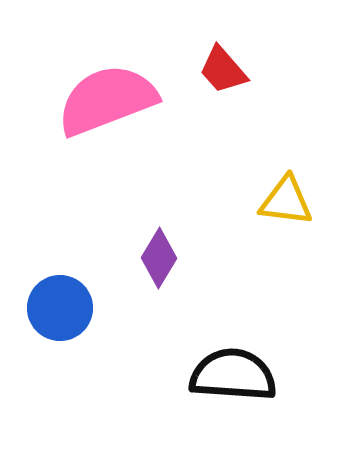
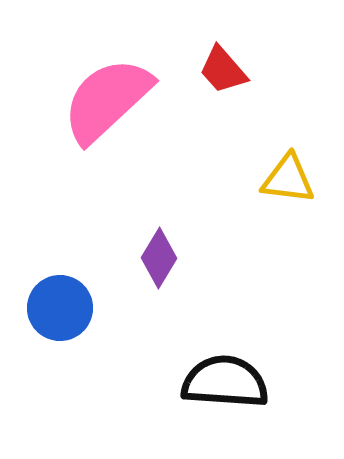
pink semicircle: rotated 22 degrees counterclockwise
yellow triangle: moved 2 px right, 22 px up
black semicircle: moved 8 px left, 7 px down
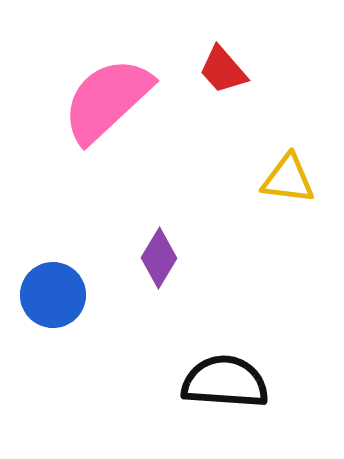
blue circle: moved 7 px left, 13 px up
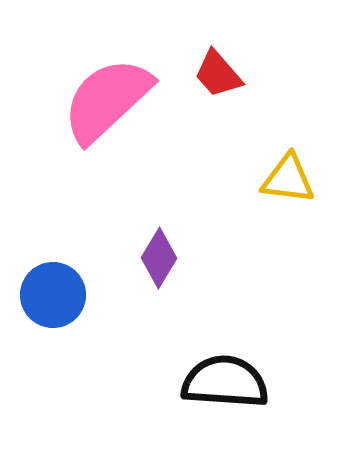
red trapezoid: moved 5 px left, 4 px down
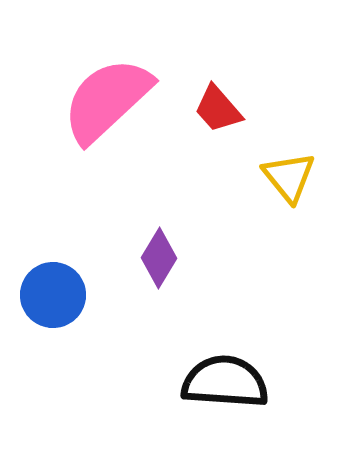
red trapezoid: moved 35 px down
yellow triangle: moved 1 px right, 2 px up; rotated 44 degrees clockwise
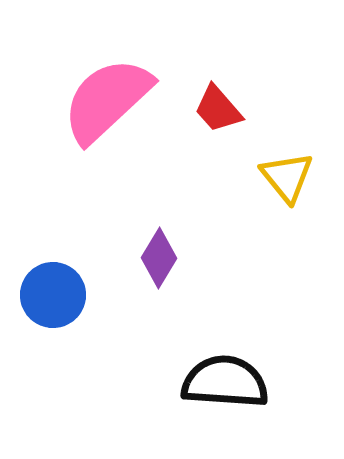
yellow triangle: moved 2 px left
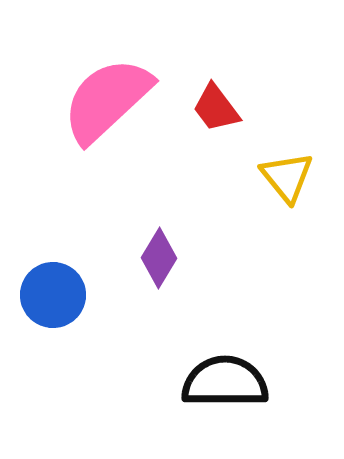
red trapezoid: moved 2 px left, 1 px up; rotated 4 degrees clockwise
black semicircle: rotated 4 degrees counterclockwise
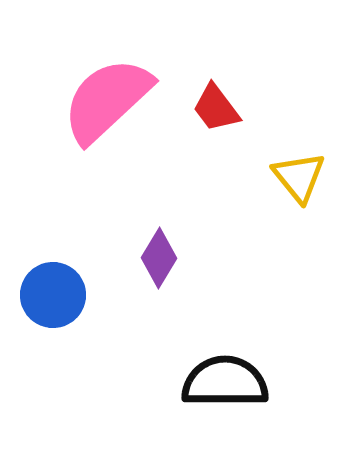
yellow triangle: moved 12 px right
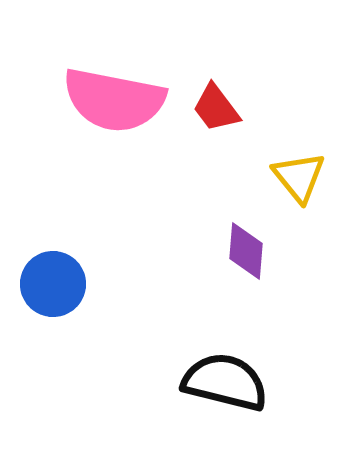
pink semicircle: moved 7 px right; rotated 126 degrees counterclockwise
purple diamond: moved 87 px right, 7 px up; rotated 26 degrees counterclockwise
blue circle: moved 11 px up
black semicircle: rotated 14 degrees clockwise
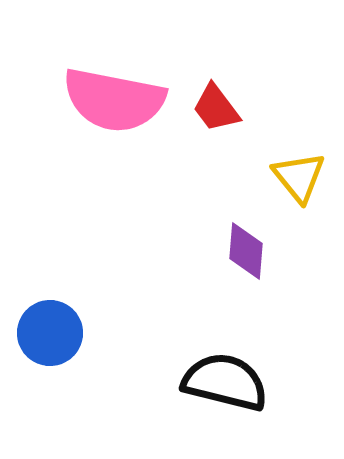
blue circle: moved 3 px left, 49 px down
